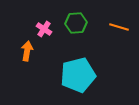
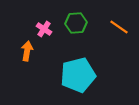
orange line: rotated 18 degrees clockwise
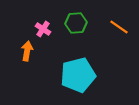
pink cross: moved 1 px left
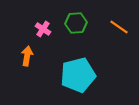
orange arrow: moved 5 px down
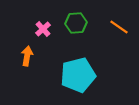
pink cross: rotated 14 degrees clockwise
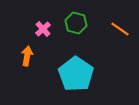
green hexagon: rotated 20 degrees clockwise
orange line: moved 1 px right, 2 px down
cyan pentagon: moved 2 px left, 1 px up; rotated 24 degrees counterclockwise
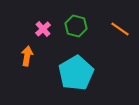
green hexagon: moved 3 px down
cyan pentagon: moved 1 px up; rotated 8 degrees clockwise
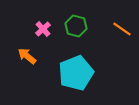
orange line: moved 2 px right
orange arrow: rotated 60 degrees counterclockwise
cyan pentagon: rotated 8 degrees clockwise
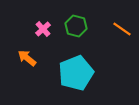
orange arrow: moved 2 px down
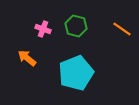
pink cross: rotated 28 degrees counterclockwise
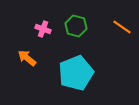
orange line: moved 2 px up
